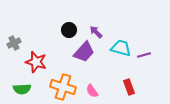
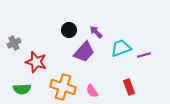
cyan trapezoid: rotated 35 degrees counterclockwise
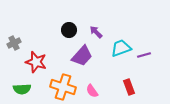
purple trapezoid: moved 2 px left, 4 px down
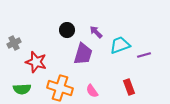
black circle: moved 2 px left
cyan trapezoid: moved 1 px left, 3 px up
purple trapezoid: moved 1 px right, 2 px up; rotated 25 degrees counterclockwise
orange cross: moved 3 px left, 1 px down
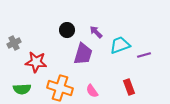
red star: rotated 10 degrees counterclockwise
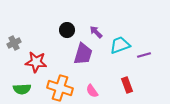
red rectangle: moved 2 px left, 2 px up
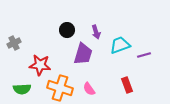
purple arrow: rotated 152 degrees counterclockwise
red star: moved 4 px right, 3 px down
pink semicircle: moved 3 px left, 2 px up
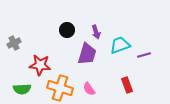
purple trapezoid: moved 4 px right
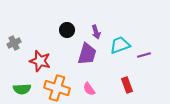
red star: moved 4 px up; rotated 10 degrees clockwise
orange cross: moved 3 px left
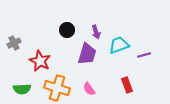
cyan trapezoid: moved 1 px left
red star: rotated 10 degrees clockwise
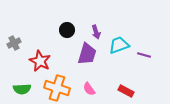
purple line: rotated 32 degrees clockwise
red rectangle: moved 1 px left, 6 px down; rotated 42 degrees counterclockwise
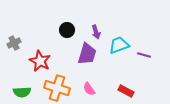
green semicircle: moved 3 px down
